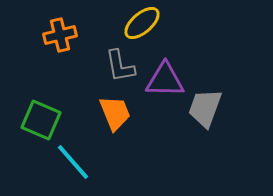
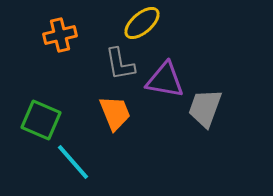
gray L-shape: moved 2 px up
purple triangle: rotated 9 degrees clockwise
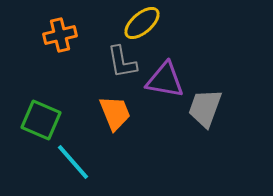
gray L-shape: moved 2 px right, 2 px up
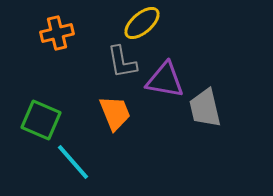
orange cross: moved 3 px left, 2 px up
gray trapezoid: rotated 33 degrees counterclockwise
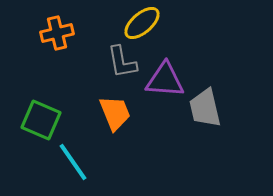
purple triangle: rotated 6 degrees counterclockwise
cyan line: rotated 6 degrees clockwise
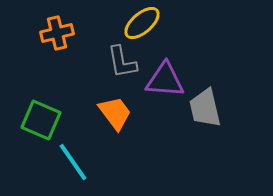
orange trapezoid: rotated 15 degrees counterclockwise
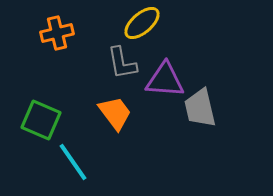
gray L-shape: moved 1 px down
gray trapezoid: moved 5 px left
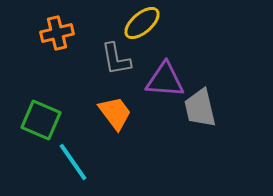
gray L-shape: moved 6 px left, 4 px up
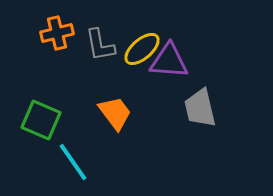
yellow ellipse: moved 26 px down
gray L-shape: moved 16 px left, 14 px up
purple triangle: moved 4 px right, 19 px up
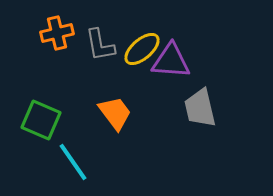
purple triangle: moved 2 px right
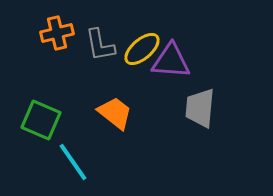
gray trapezoid: rotated 18 degrees clockwise
orange trapezoid: rotated 15 degrees counterclockwise
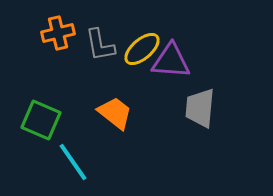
orange cross: moved 1 px right
